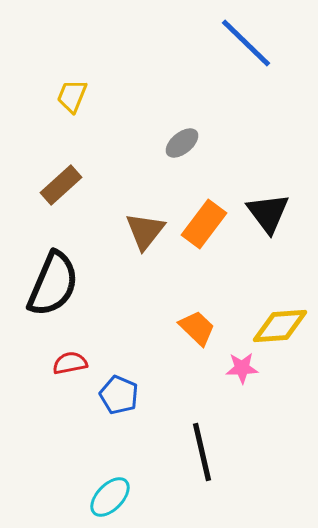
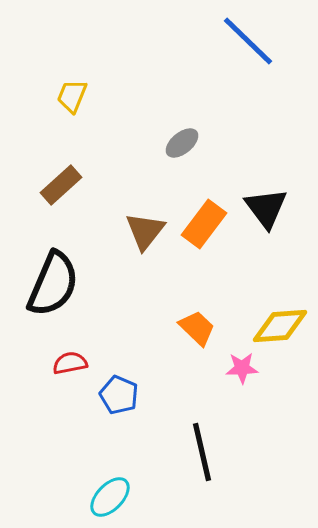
blue line: moved 2 px right, 2 px up
black triangle: moved 2 px left, 5 px up
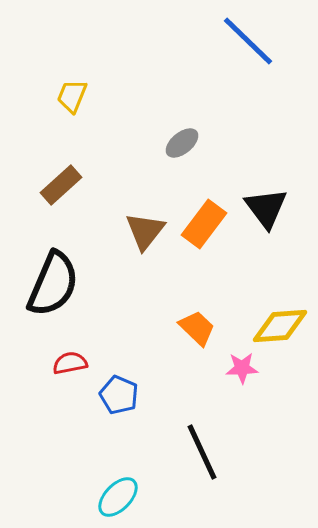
black line: rotated 12 degrees counterclockwise
cyan ellipse: moved 8 px right
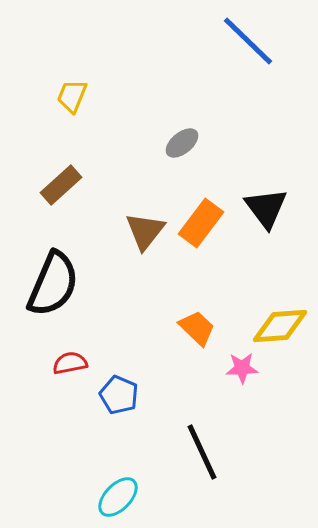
orange rectangle: moved 3 px left, 1 px up
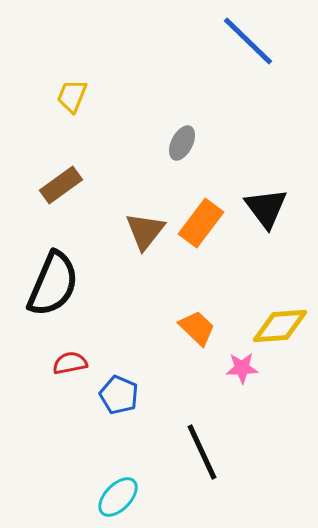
gray ellipse: rotated 24 degrees counterclockwise
brown rectangle: rotated 6 degrees clockwise
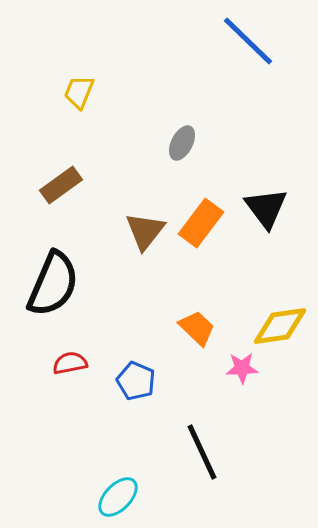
yellow trapezoid: moved 7 px right, 4 px up
yellow diamond: rotated 4 degrees counterclockwise
blue pentagon: moved 17 px right, 14 px up
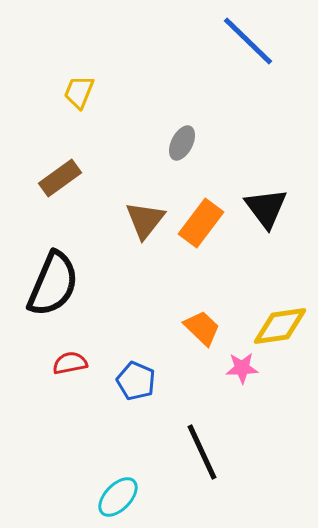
brown rectangle: moved 1 px left, 7 px up
brown triangle: moved 11 px up
orange trapezoid: moved 5 px right
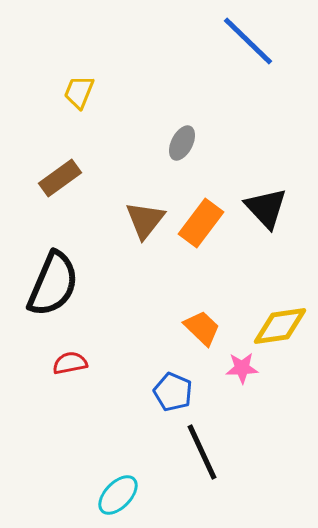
black triangle: rotated 6 degrees counterclockwise
blue pentagon: moved 37 px right, 11 px down
cyan ellipse: moved 2 px up
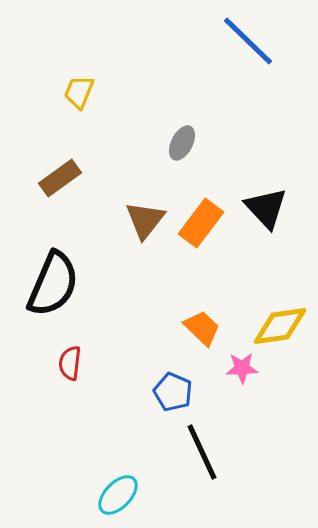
red semicircle: rotated 72 degrees counterclockwise
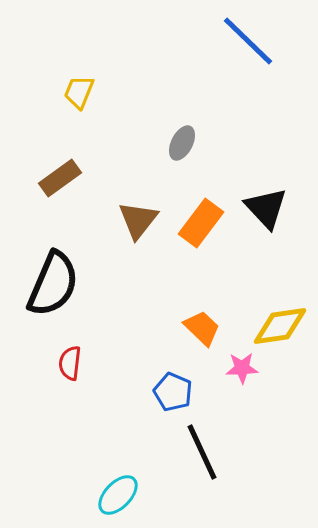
brown triangle: moved 7 px left
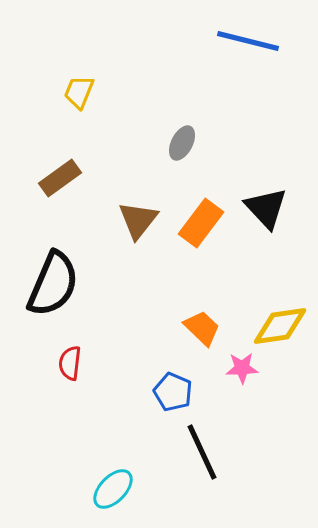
blue line: rotated 30 degrees counterclockwise
cyan ellipse: moved 5 px left, 6 px up
